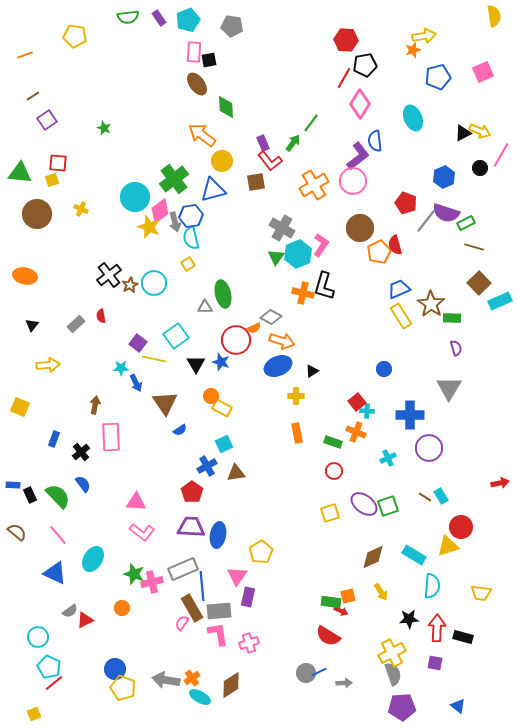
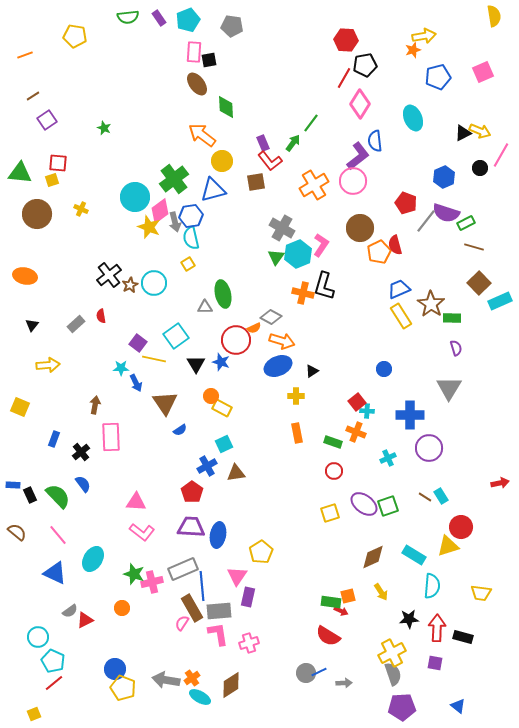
cyan pentagon at (49, 667): moved 4 px right, 6 px up
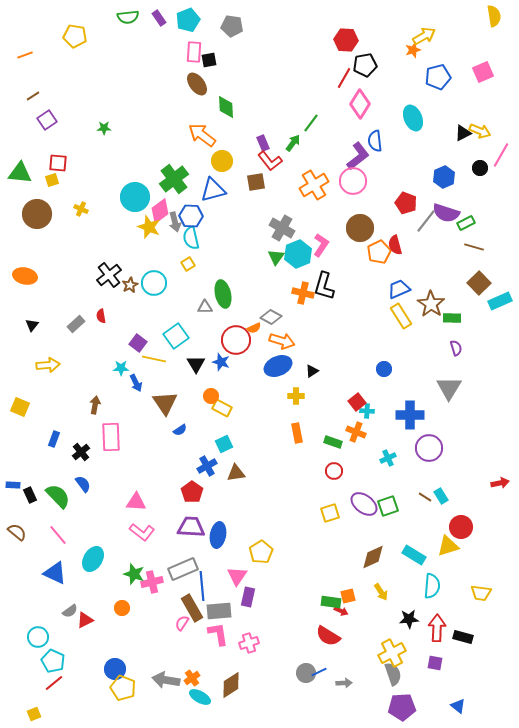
yellow arrow at (424, 36): rotated 20 degrees counterclockwise
green star at (104, 128): rotated 24 degrees counterclockwise
blue hexagon at (191, 216): rotated 10 degrees clockwise
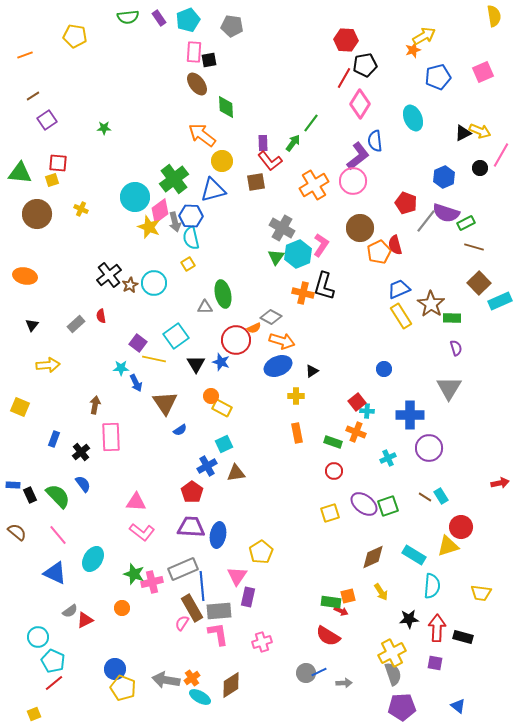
purple rectangle at (263, 143): rotated 21 degrees clockwise
pink cross at (249, 643): moved 13 px right, 1 px up
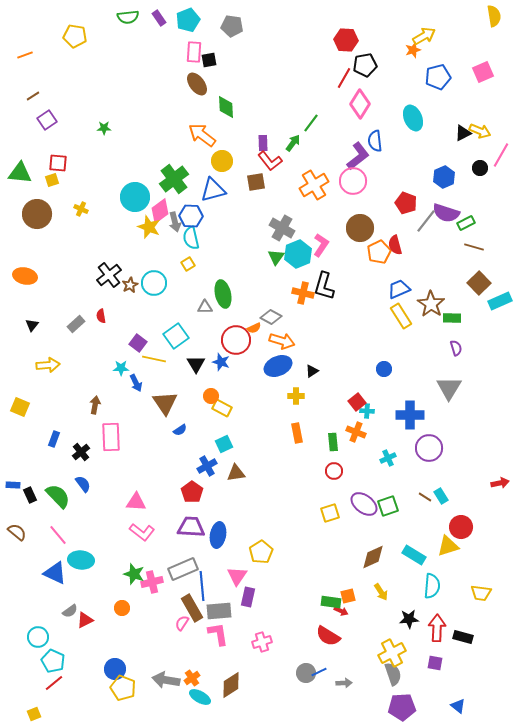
green rectangle at (333, 442): rotated 66 degrees clockwise
cyan ellipse at (93, 559): moved 12 px left, 1 px down; rotated 65 degrees clockwise
